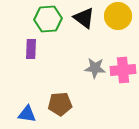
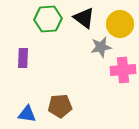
yellow circle: moved 2 px right, 8 px down
purple rectangle: moved 8 px left, 9 px down
gray star: moved 6 px right, 21 px up; rotated 15 degrees counterclockwise
brown pentagon: moved 2 px down
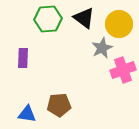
yellow circle: moved 1 px left
gray star: moved 1 px right, 1 px down; rotated 15 degrees counterclockwise
pink cross: rotated 15 degrees counterclockwise
brown pentagon: moved 1 px left, 1 px up
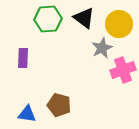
brown pentagon: rotated 20 degrees clockwise
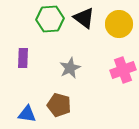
green hexagon: moved 2 px right
gray star: moved 32 px left, 20 px down
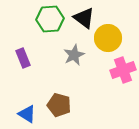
yellow circle: moved 11 px left, 14 px down
purple rectangle: rotated 24 degrees counterclockwise
gray star: moved 4 px right, 13 px up
blue triangle: rotated 24 degrees clockwise
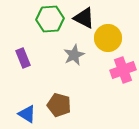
black triangle: rotated 10 degrees counterclockwise
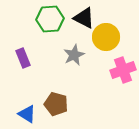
yellow circle: moved 2 px left, 1 px up
brown pentagon: moved 3 px left, 1 px up
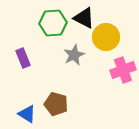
green hexagon: moved 3 px right, 4 px down
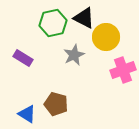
green hexagon: rotated 8 degrees counterclockwise
purple rectangle: rotated 36 degrees counterclockwise
